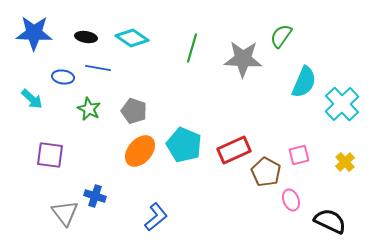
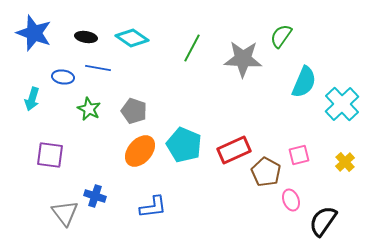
blue star: rotated 18 degrees clockwise
green line: rotated 12 degrees clockwise
cyan arrow: rotated 65 degrees clockwise
blue L-shape: moved 3 px left, 10 px up; rotated 32 degrees clockwise
black semicircle: moved 7 px left; rotated 80 degrees counterclockwise
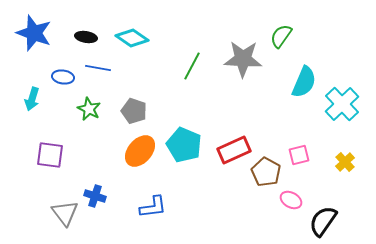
green line: moved 18 px down
pink ellipse: rotated 40 degrees counterclockwise
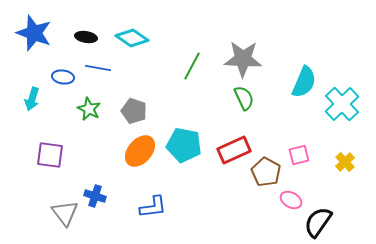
green semicircle: moved 37 px left, 62 px down; rotated 120 degrees clockwise
cyan pentagon: rotated 12 degrees counterclockwise
black semicircle: moved 5 px left, 1 px down
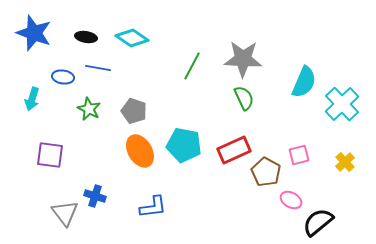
orange ellipse: rotated 72 degrees counterclockwise
black semicircle: rotated 16 degrees clockwise
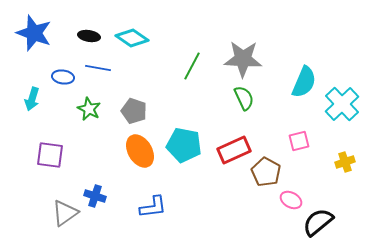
black ellipse: moved 3 px right, 1 px up
pink square: moved 14 px up
yellow cross: rotated 24 degrees clockwise
gray triangle: rotated 32 degrees clockwise
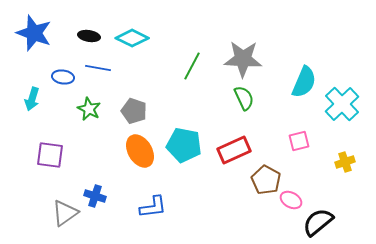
cyan diamond: rotated 8 degrees counterclockwise
brown pentagon: moved 8 px down
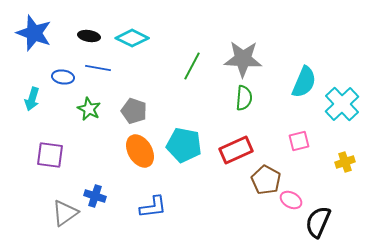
green semicircle: rotated 30 degrees clockwise
red rectangle: moved 2 px right
black semicircle: rotated 28 degrees counterclockwise
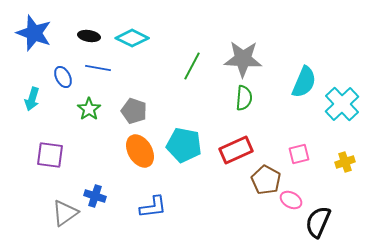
blue ellipse: rotated 55 degrees clockwise
green star: rotated 10 degrees clockwise
pink square: moved 13 px down
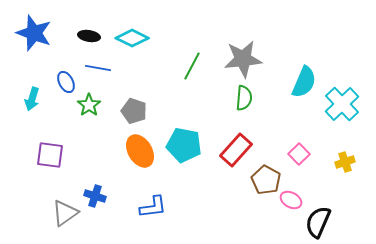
gray star: rotated 9 degrees counterclockwise
blue ellipse: moved 3 px right, 5 px down
green star: moved 4 px up
red rectangle: rotated 24 degrees counterclockwise
pink square: rotated 30 degrees counterclockwise
